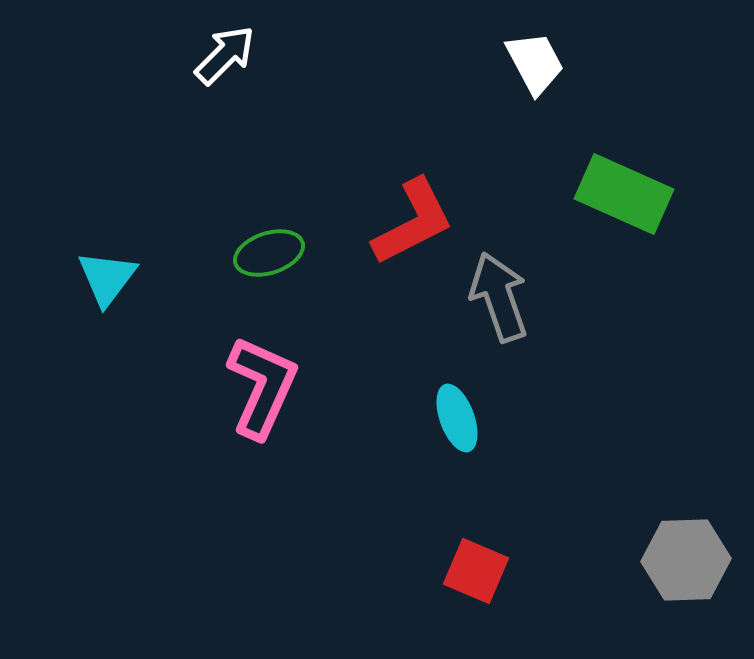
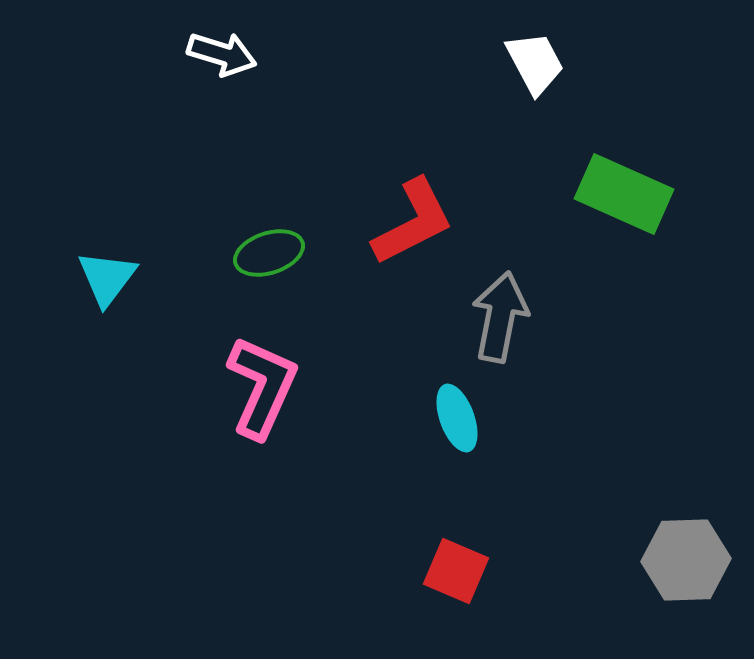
white arrow: moved 3 px left, 1 px up; rotated 62 degrees clockwise
gray arrow: moved 1 px right, 20 px down; rotated 30 degrees clockwise
red square: moved 20 px left
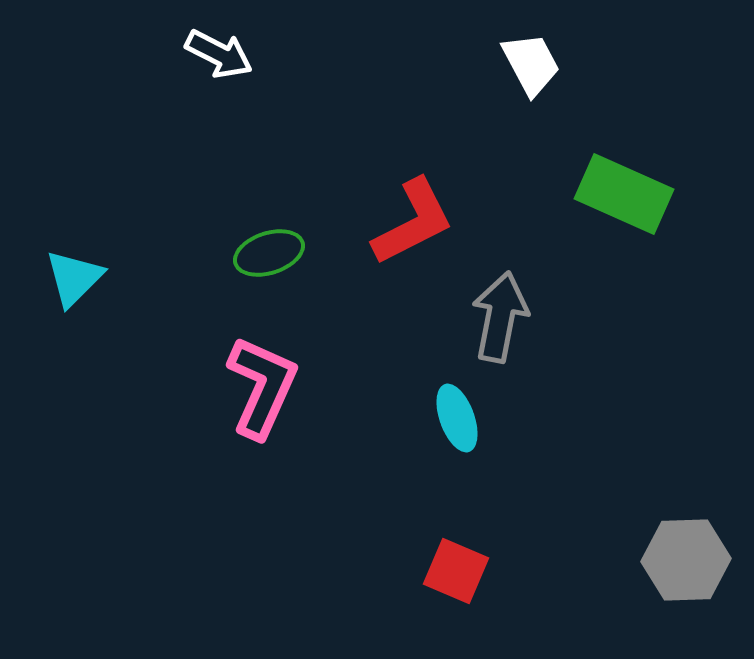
white arrow: moved 3 px left; rotated 10 degrees clockwise
white trapezoid: moved 4 px left, 1 px down
cyan triangle: moved 33 px left; rotated 8 degrees clockwise
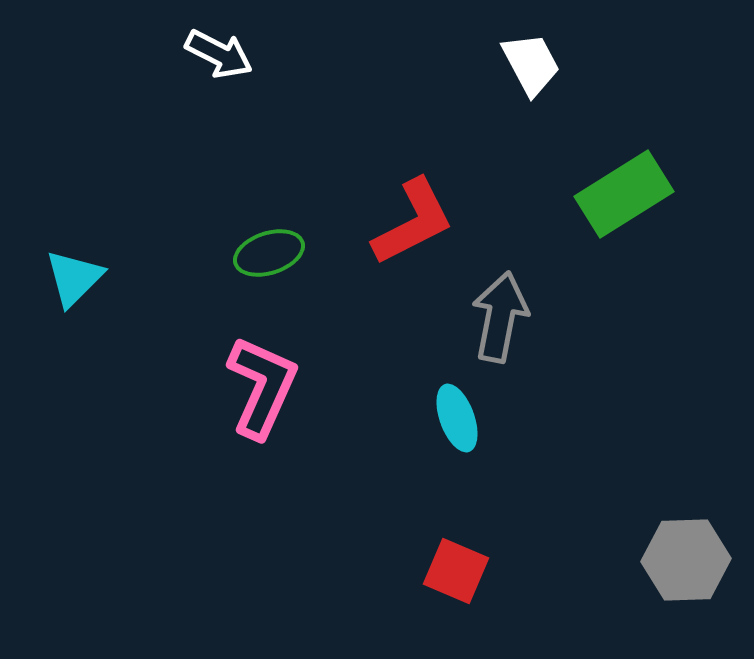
green rectangle: rotated 56 degrees counterclockwise
